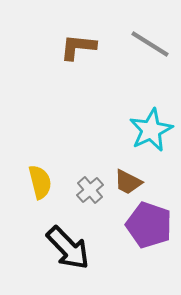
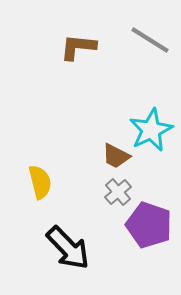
gray line: moved 4 px up
brown trapezoid: moved 12 px left, 26 px up
gray cross: moved 28 px right, 2 px down
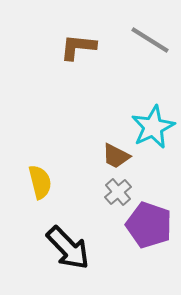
cyan star: moved 2 px right, 3 px up
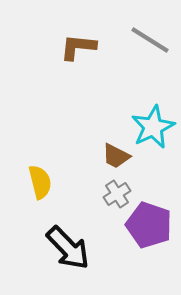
gray cross: moved 1 px left, 2 px down; rotated 8 degrees clockwise
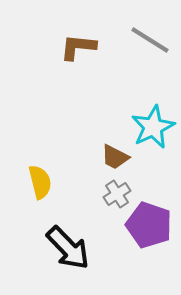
brown trapezoid: moved 1 px left, 1 px down
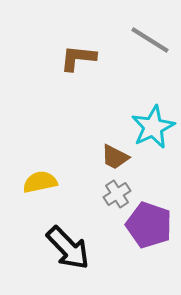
brown L-shape: moved 11 px down
yellow semicircle: rotated 88 degrees counterclockwise
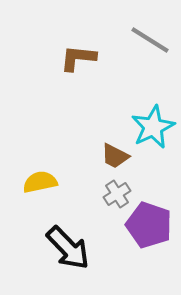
brown trapezoid: moved 1 px up
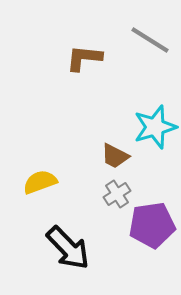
brown L-shape: moved 6 px right
cyan star: moved 2 px right; rotated 9 degrees clockwise
yellow semicircle: rotated 8 degrees counterclockwise
purple pentagon: moved 3 px right; rotated 27 degrees counterclockwise
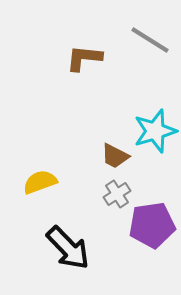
cyan star: moved 4 px down
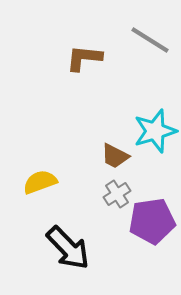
purple pentagon: moved 4 px up
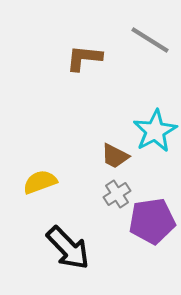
cyan star: rotated 12 degrees counterclockwise
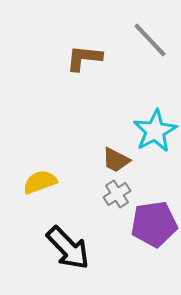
gray line: rotated 15 degrees clockwise
brown trapezoid: moved 1 px right, 4 px down
purple pentagon: moved 2 px right, 3 px down
